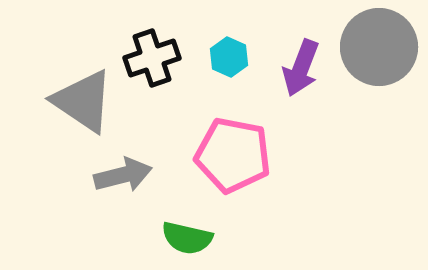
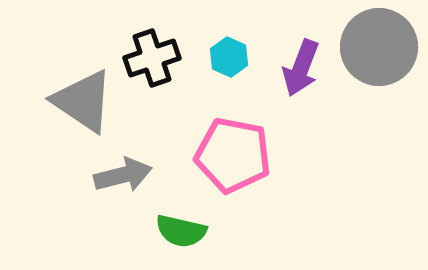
green semicircle: moved 6 px left, 7 px up
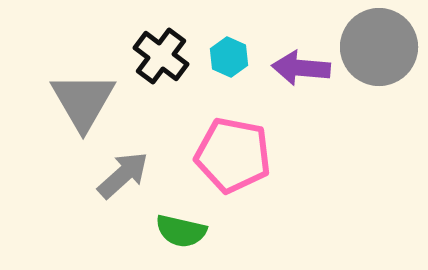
black cross: moved 9 px right, 2 px up; rotated 34 degrees counterclockwise
purple arrow: rotated 74 degrees clockwise
gray triangle: rotated 26 degrees clockwise
gray arrow: rotated 28 degrees counterclockwise
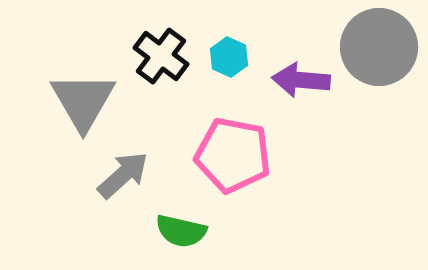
purple arrow: moved 12 px down
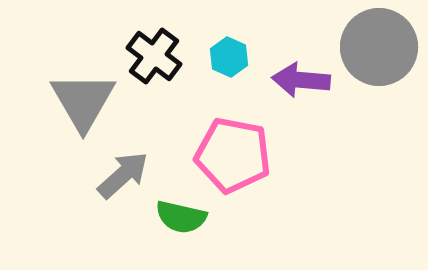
black cross: moved 7 px left
green semicircle: moved 14 px up
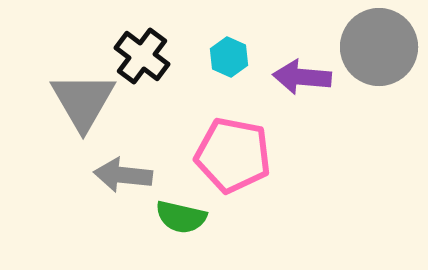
black cross: moved 12 px left
purple arrow: moved 1 px right, 3 px up
gray arrow: rotated 132 degrees counterclockwise
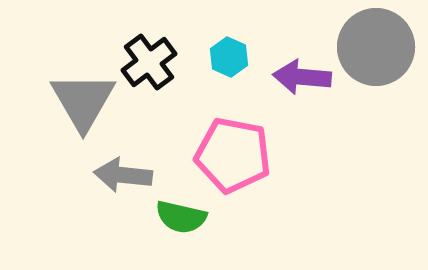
gray circle: moved 3 px left
black cross: moved 7 px right, 6 px down; rotated 16 degrees clockwise
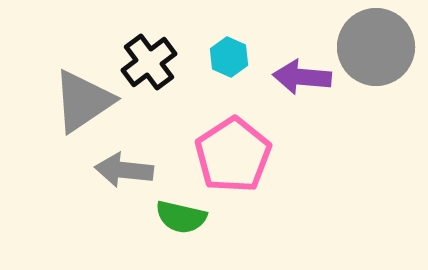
gray triangle: rotated 26 degrees clockwise
pink pentagon: rotated 28 degrees clockwise
gray arrow: moved 1 px right, 5 px up
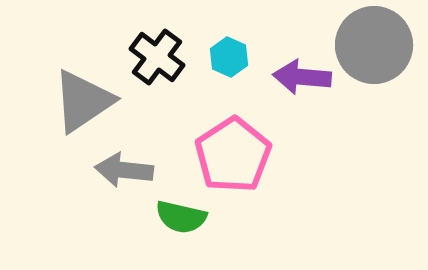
gray circle: moved 2 px left, 2 px up
black cross: moved 8 px right, 5 px up; rotated 16 degrees counterclockwise
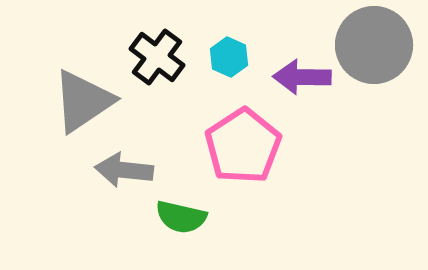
purple arrow: rotated 4 degrees counterclockwise
pink pentagon: moved 10 px right, 9 px up
